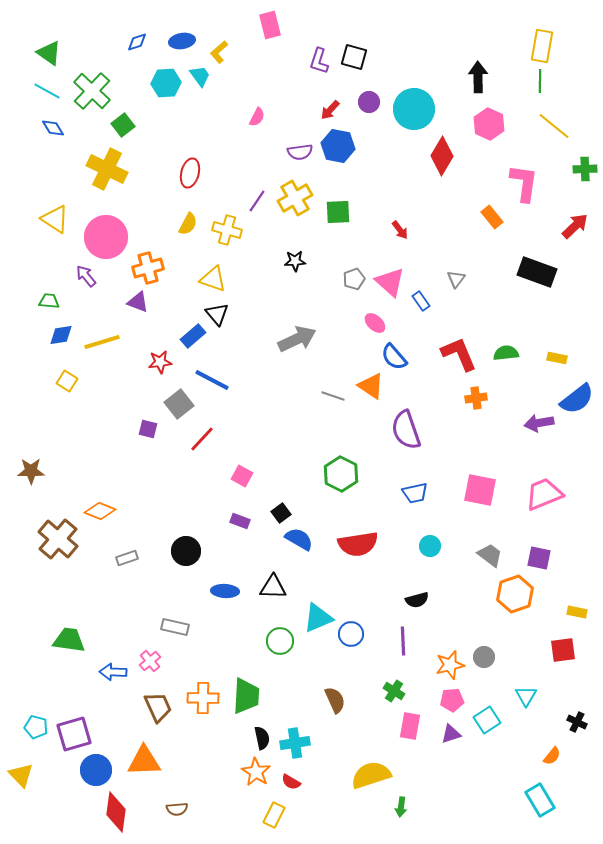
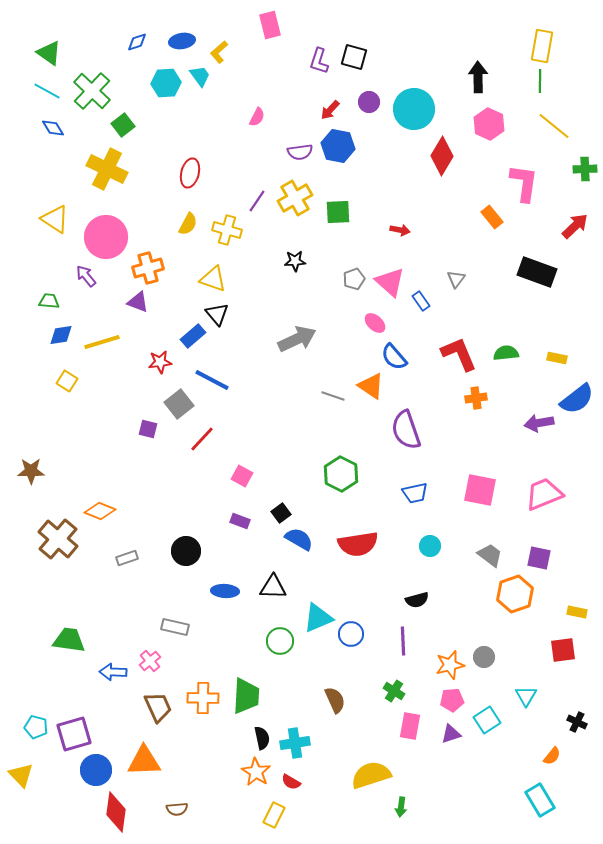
red arrow at (400, 230): rotated 42 degrees counterclockwise
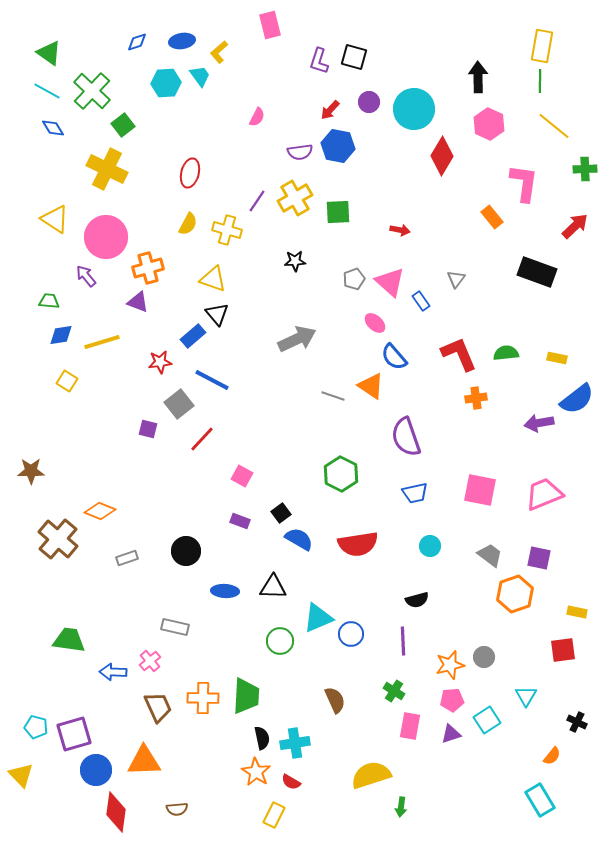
purple semicircle at (406, 430): moved 7 px down
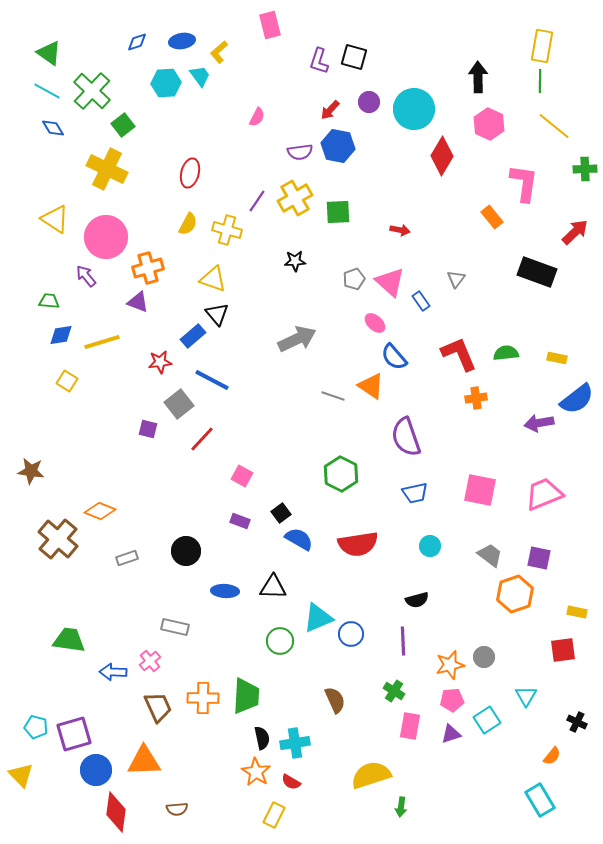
red arrow at (575, 226): moved 6 px down
brown star at (31, 471): rotated 8 degrees clockwise
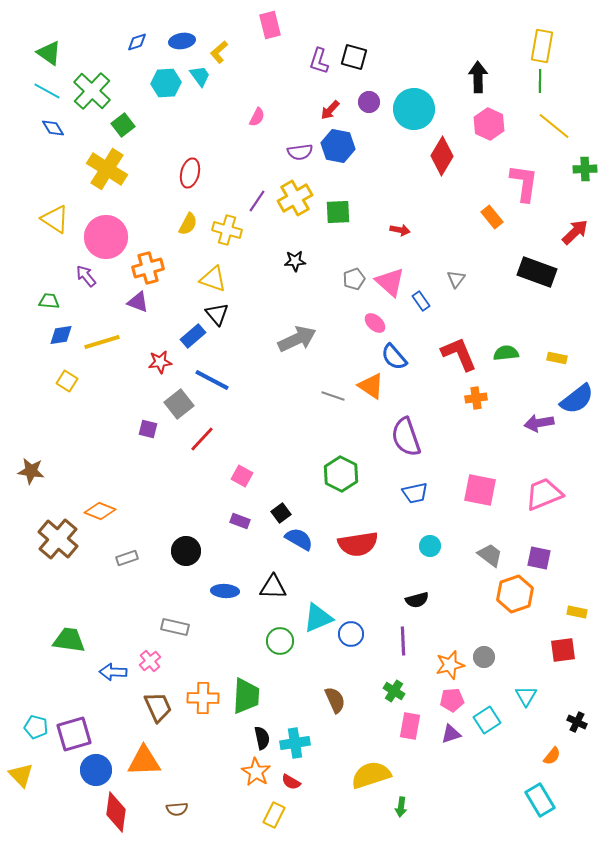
yellow cross at (107, 169): rotated 6 degrees clockwise
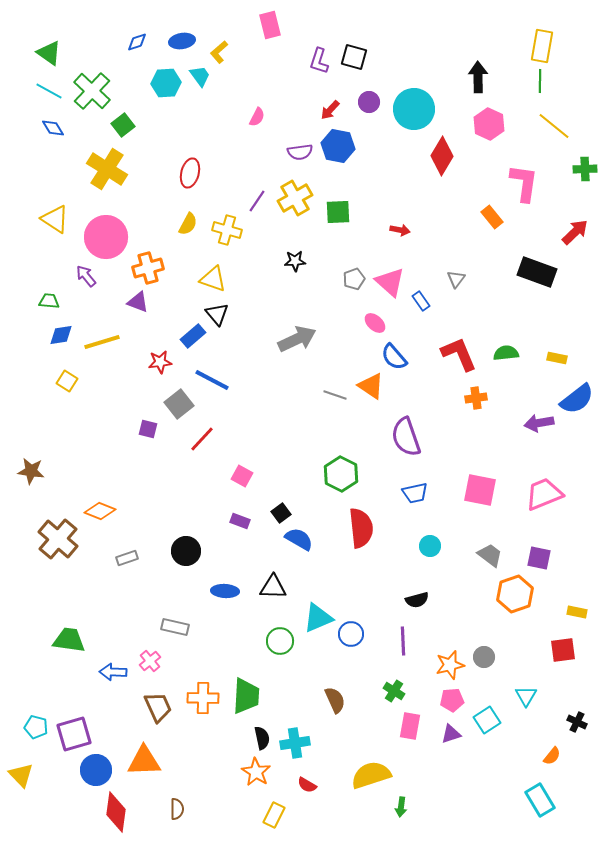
cyan line at (47, 91): moved 2 px right
gray line at (333, 396): moved 2 px right, 1 px up
red semicircle at (358, 544): moved 3 px right, 16 px up; rotated 87 degrees counterclockwise
red semicircle at (291, 782): moved 16 px right, 3 px down
brown semicircle at (177, 809): rotated 85 degrees counterclockwise
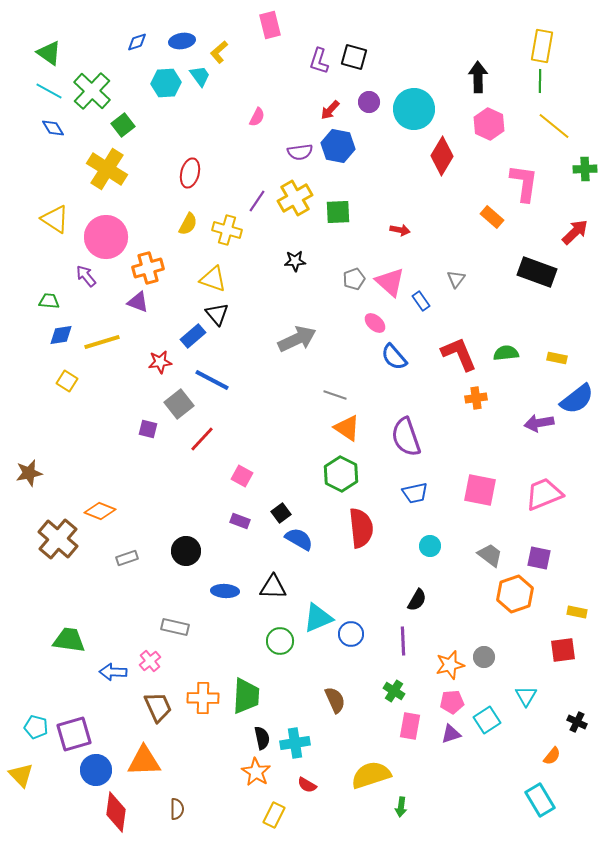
orange rectangle at (492, 217): rotated 10 degrees counterclockwise
orange triangle at (371, 386): moved 24 px left, 42 px down
brown star at (31, 471): moved 2 px left, 2 px down; rotated 20 degrees counterclockwise
black semicircle at (417, 600): rotated 45 degrees counterclockwise
pink pentagon at (452, 700): moved 2 px down
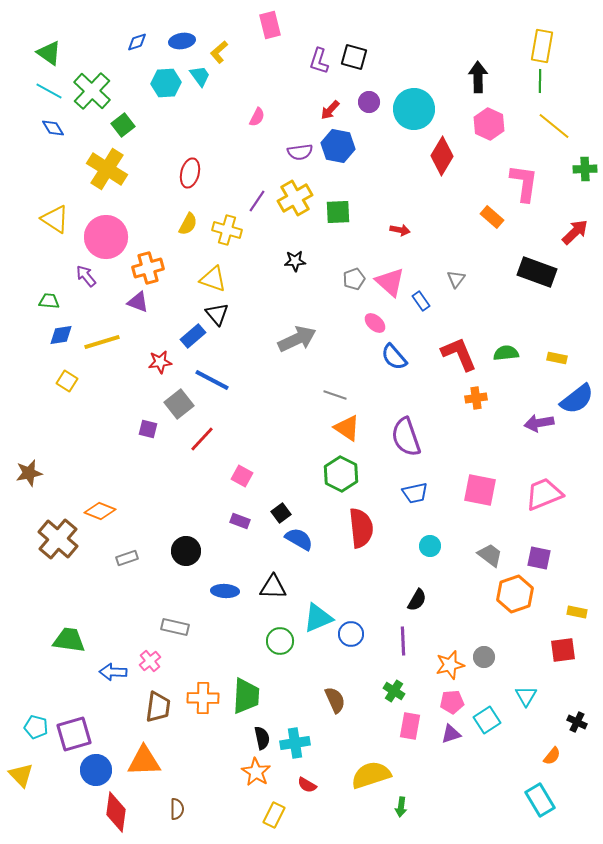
brown trapezoid at (158, 707): rotated 32 degrees clockwise
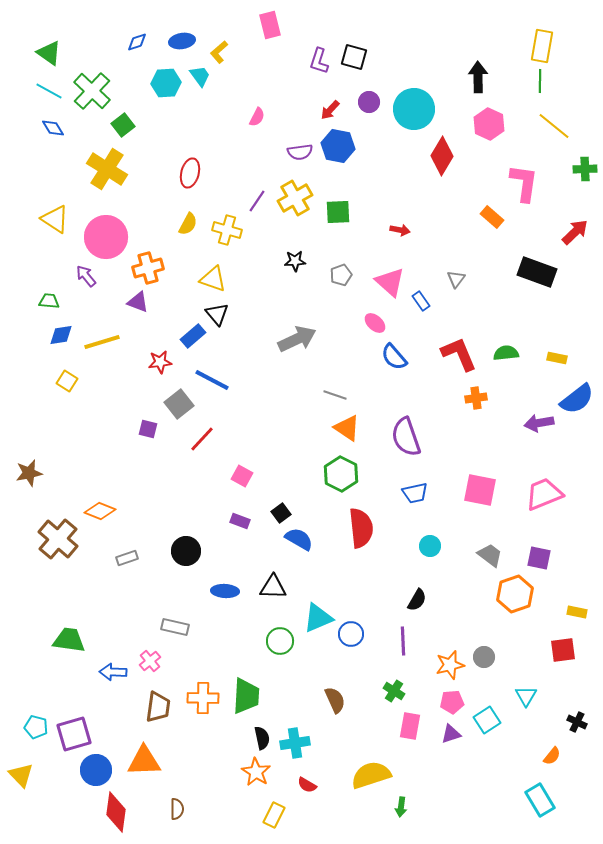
gray pentagon at (354, 279): moved 13 px left, 4 px up
